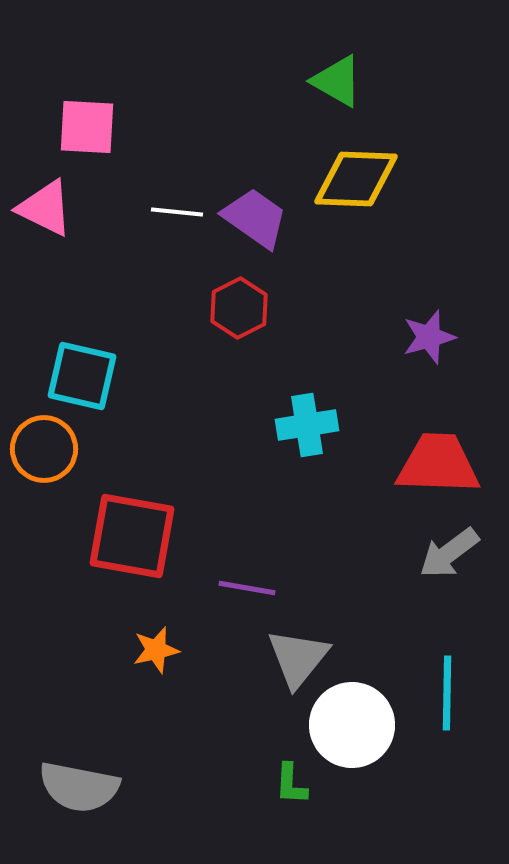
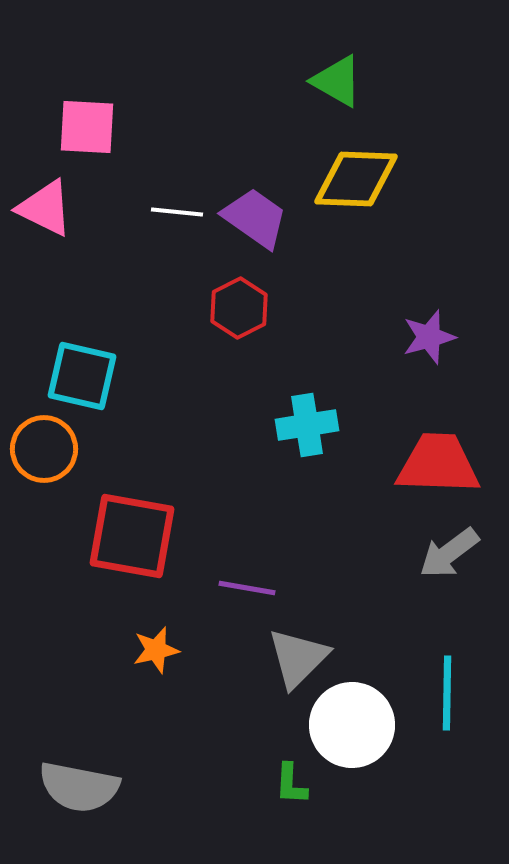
gray triangle: rotated 6 degrees clockwise
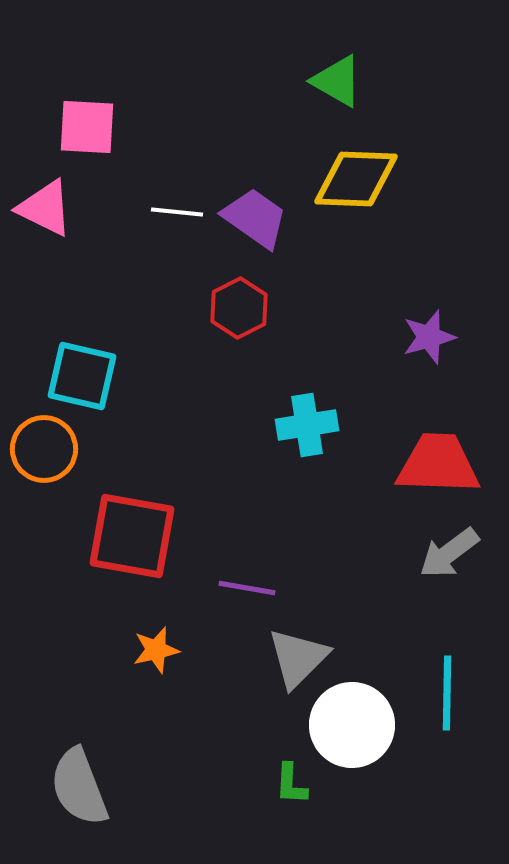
gray semicircle: rotated 58 degrees clockwise
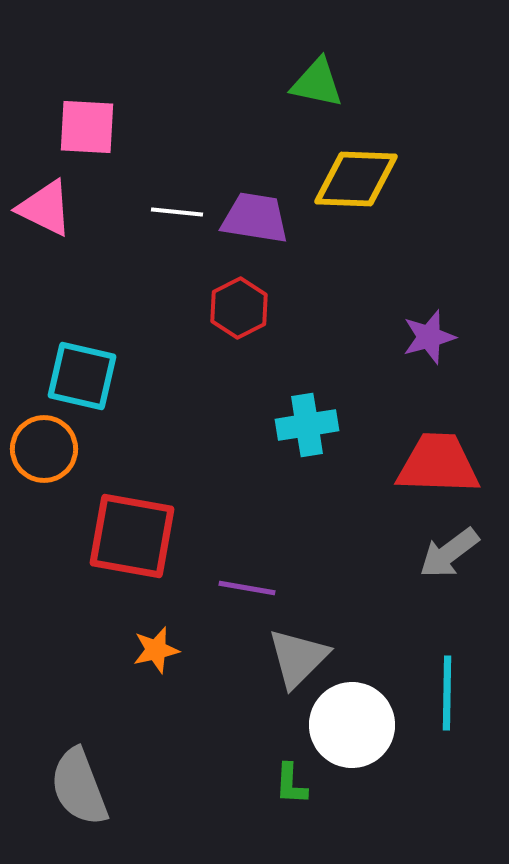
green triangle: moved 20 px left, 2 px down; rotated 18 degrees counterclockwise
purple trapezoid: rotated 26 degrees counterclockwise
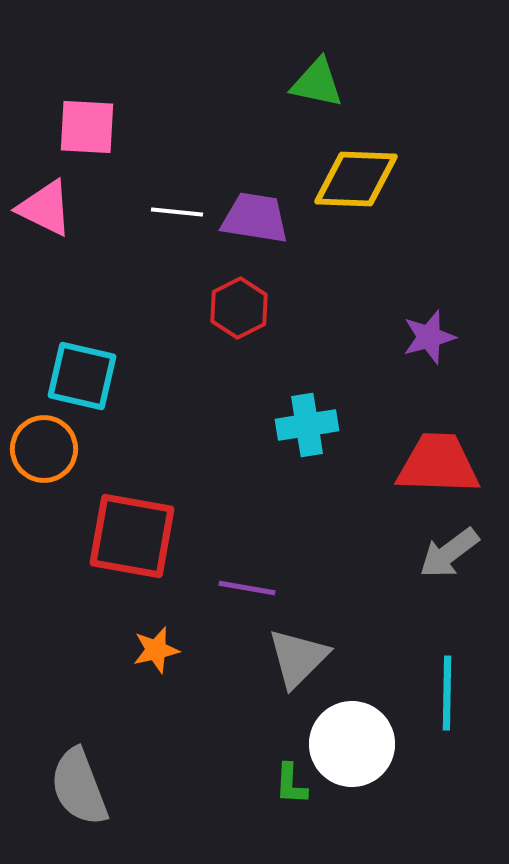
white circle: moved 19 px down
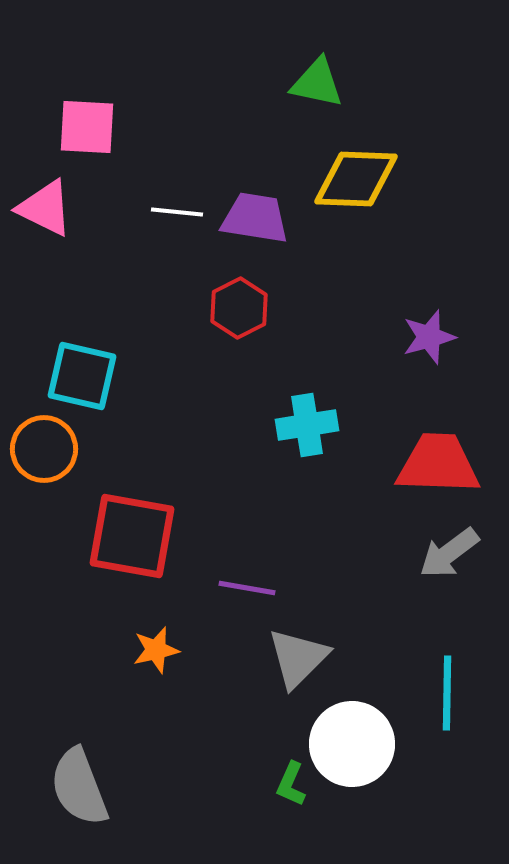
green L-shape: rotated 21 degrees clockwise
